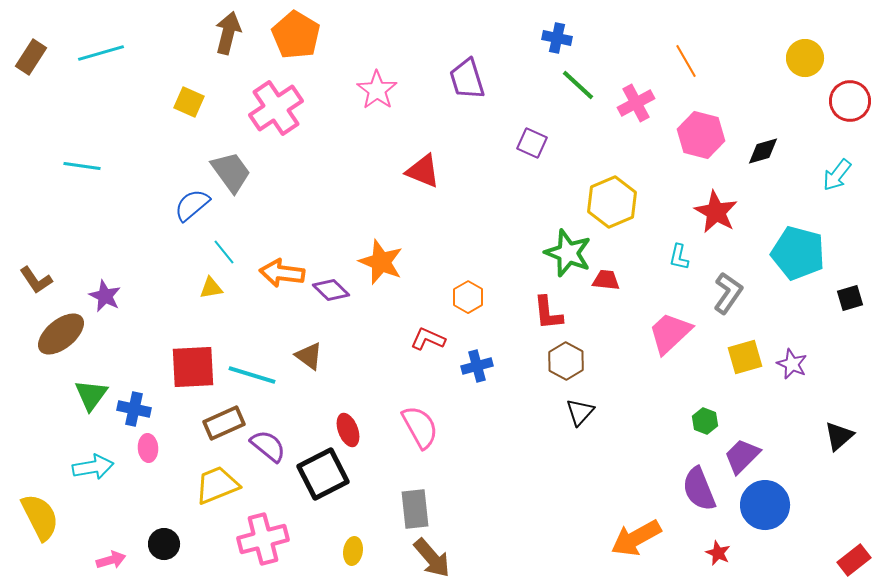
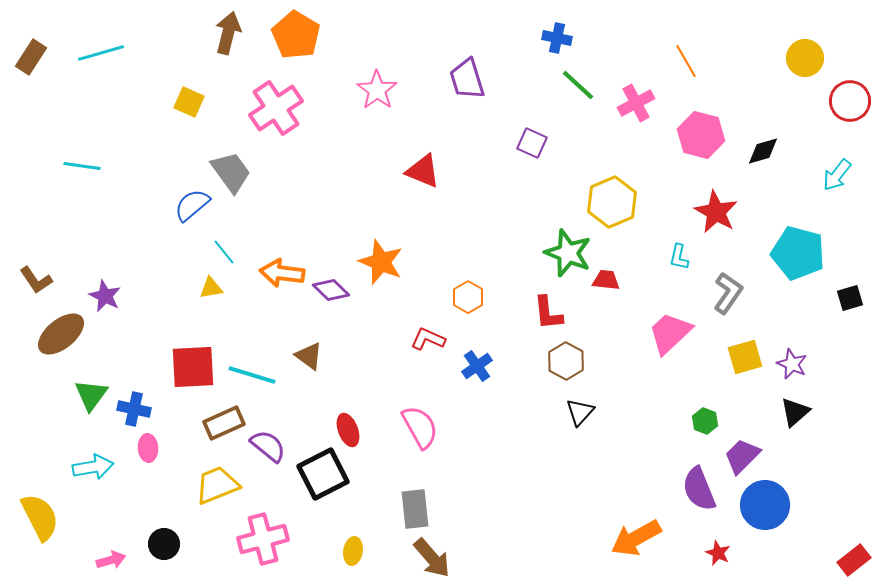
blue cross at (477, 366): rotated 20 degrees counterclockwise
black triangle at (839, 436): moved 44 px left, 24 px up
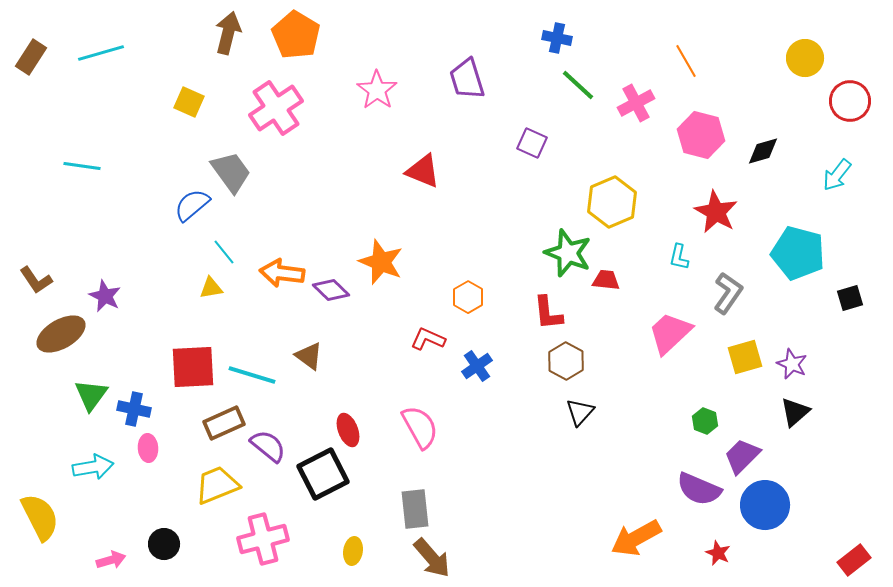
brown ellipse at (61, 334): rotated 9 degrees clockwise
purple semicircle at (699, 489): rotated 45 degrees counterclockwise
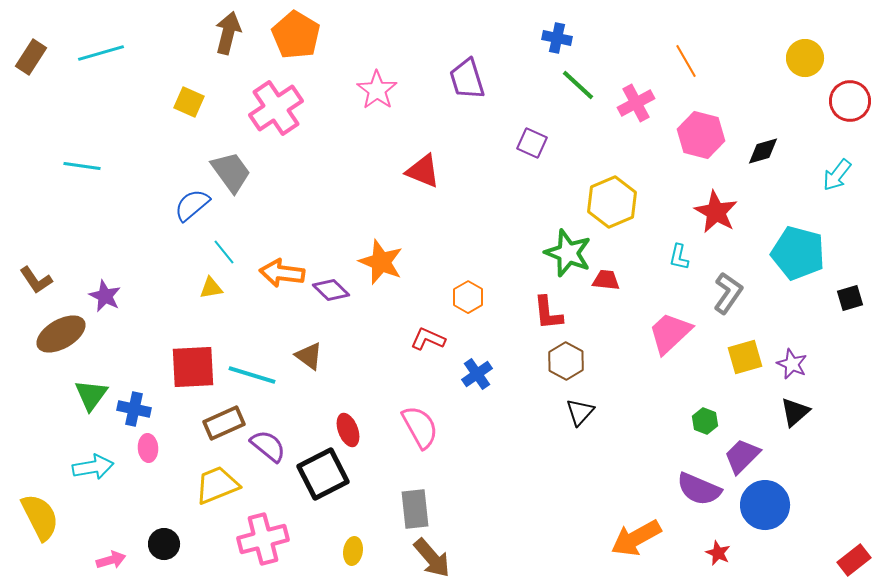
blue cross at (477, 366): moved 8 px down
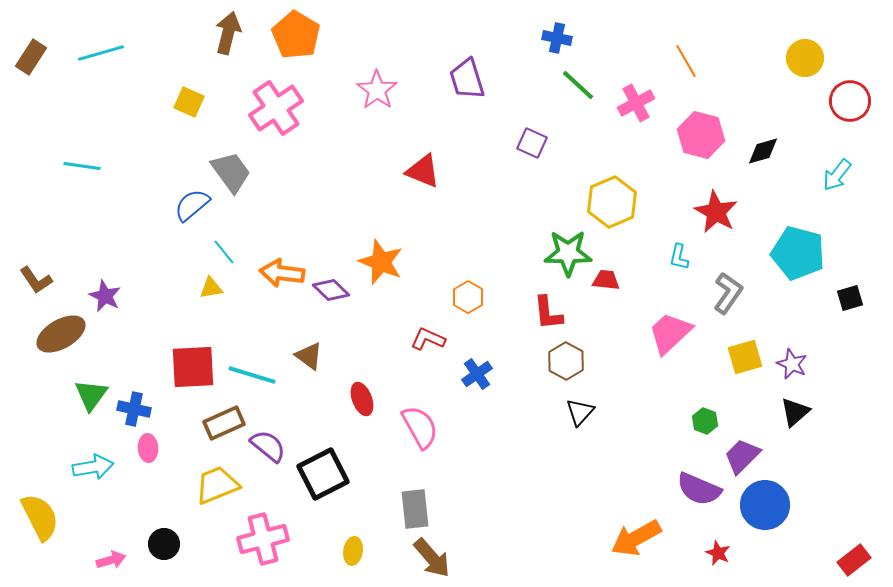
green star at (568, 253): rotated 21 degrees counterclockwise
red ellipse at (348, 430): moved 14 px right, 31 px up
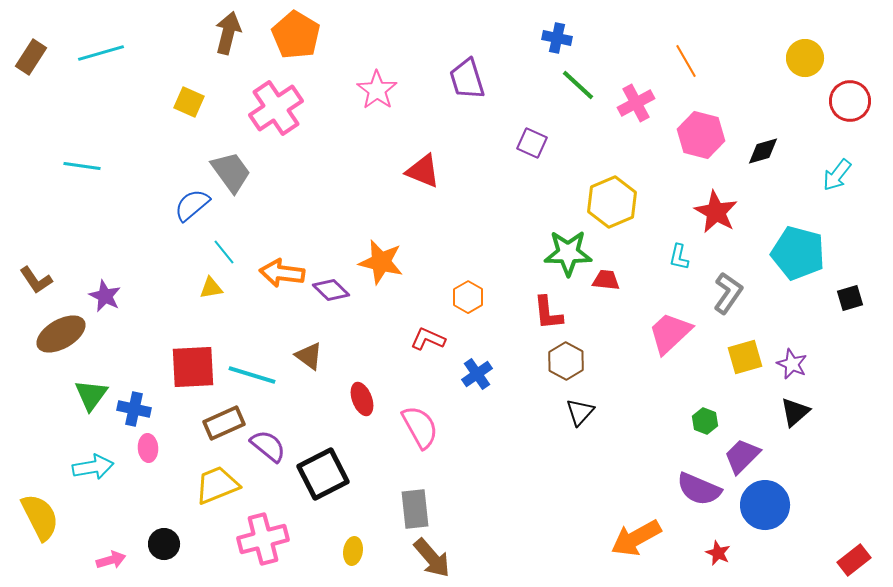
orange star at (381, 262): rotated 9 degrees counterclockwise
